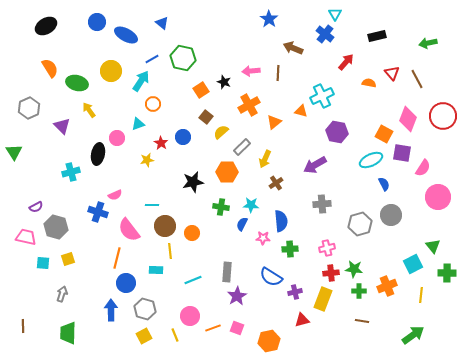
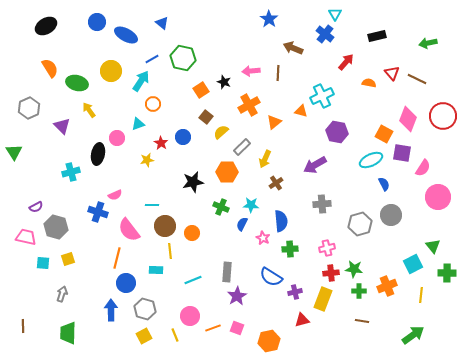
brown line at (417, 79): rotated 36 degrees counterclockwise
green cross at (221, 207): rotated 14 degrees clockwise
pink star at (263, 238): rotated 24 degrees clockwise
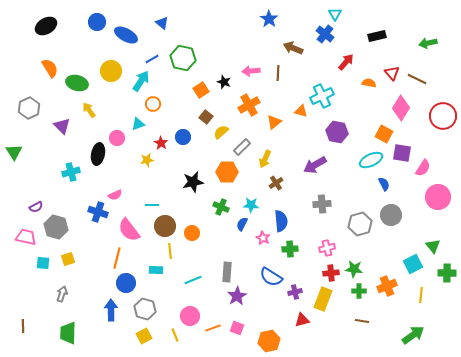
pink diamond at (408, 119): moved 7 px left, 11 px up; rotated 10 degrees clockwise
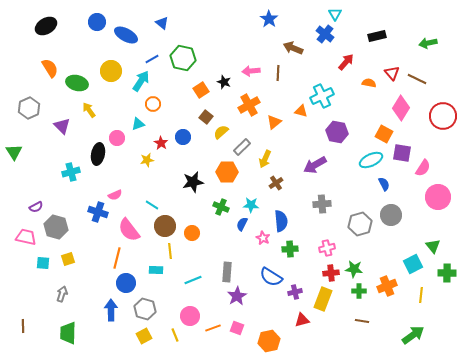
cyan line at (152, 205): rotated 32 degrees clockwise
